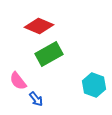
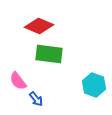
green rectangle: rotated 36 degrees clockwise
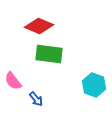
pink semicircle: moved 5 px left
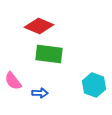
blue arrow: moved 4 px right, 6 px up; rotated 49 degrees counterclockwise
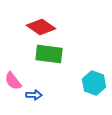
red diamond: moved 2 px right, 1 px down; rotated 12 degrees clockwise
cyan hexagon: moved 2 px up
blue arrow: moved 6 px left, 2 px down
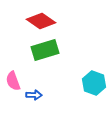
red diamond: moved 6 px up
green rectangle: moved 4 px left, 4 px up; rotated 24 degrees counterclockwise
pink semicircle: rotated 18 degrees clockwise
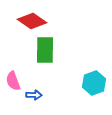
red diamond: moved 9 px left
green rectangle: rotated 72 degrees counterclockwise
cyan hexagon: rotated 20 degrees clockwise
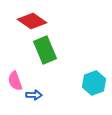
green rectangle: rotated 24 degrees counterclockwise
pink semicircle: moved 2 px right
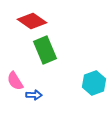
pink semicircle: rotated 12 degrees counterclockwise
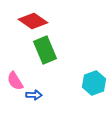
red diamond: moved 1 px right
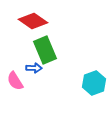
blue arrow: moved 27 px up
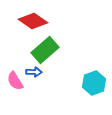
green rectangle: rotated 72 degrees clockwise
blue arrow: moved 4 px down
